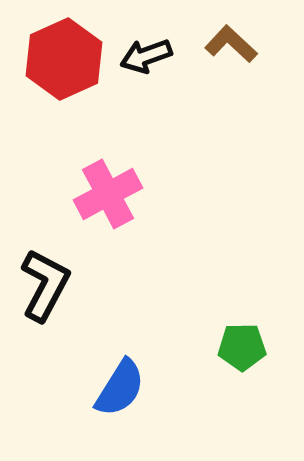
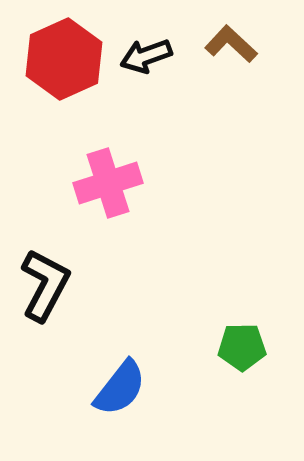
pink cross: moved 11 px up; rotated 10 degrees clockwise
blue semicircle: rotated 6 degrees clockwise
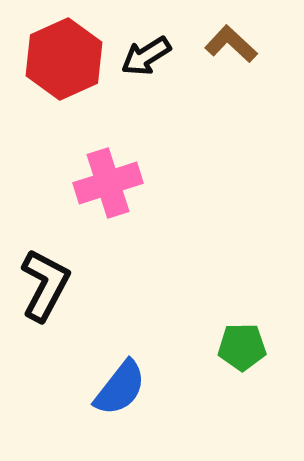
black arrow: rotated 12 degrees counterclockwise
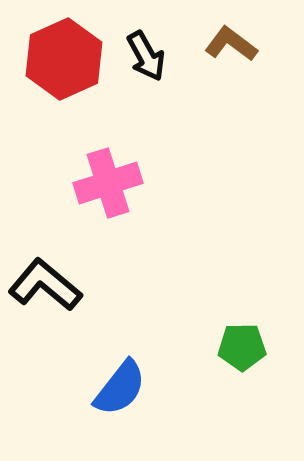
brown L-shape: rotated 6 degrees counterclockwise
black arrow: rotated 87 degrees counterclockwise
black L-shape: rotated 78 degrees counterclockwise
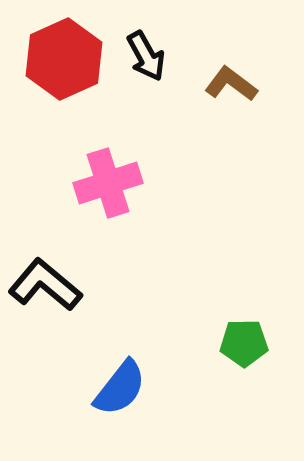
brown L-shape: moved 40 px down
green pentagon: moved 2 px right, 4 px up
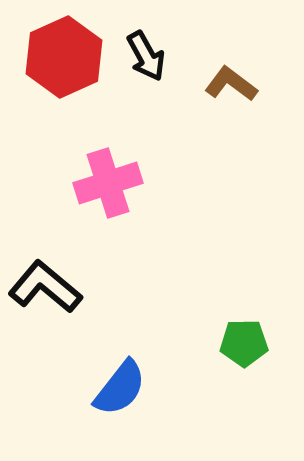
red hexagon: moved 2 px up
black L-shape: moved 2 px down
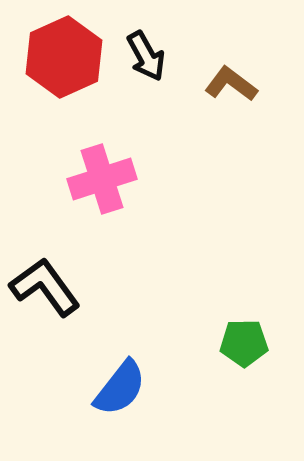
pink cross: moved 6 px left, 4 px up
black L-shape: rotated 14 degrees clockwise
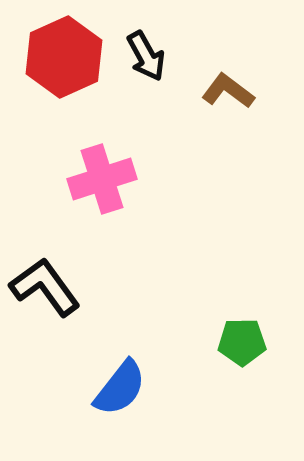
brown L-shape: moved 3 px left, 7 px down
green pentagon: moved 2 px left, 1 px up
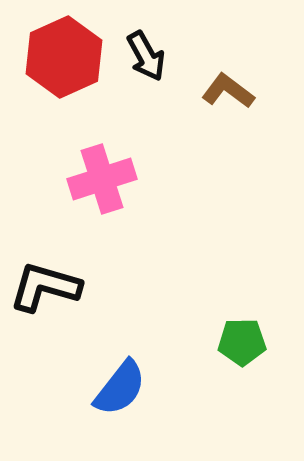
black L-shape: rotated 38 degrees counterclockwise
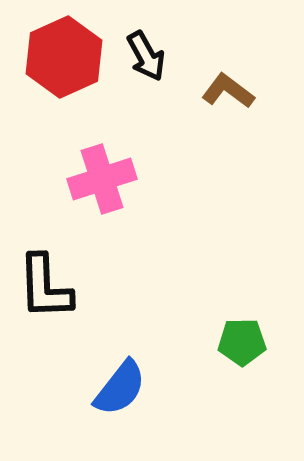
black L-shape: rotated 108 degrees counterclockwise
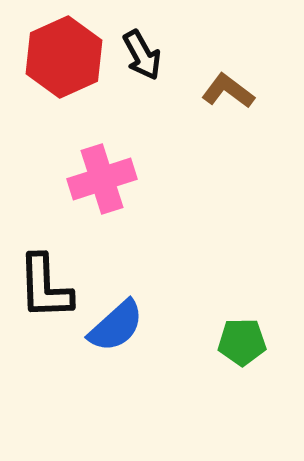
black arrow: moved 4 px left, 1 px up
blue semicircle: moved 4 px left, 62 px up; rotated 10 degrees clockwise
